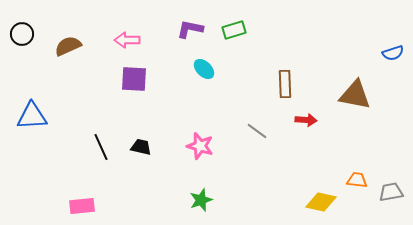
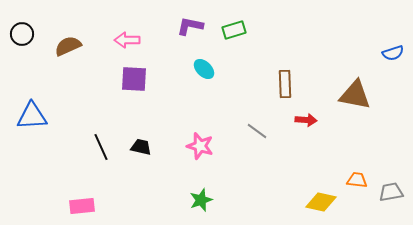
purple L-shape: moved 3 px up
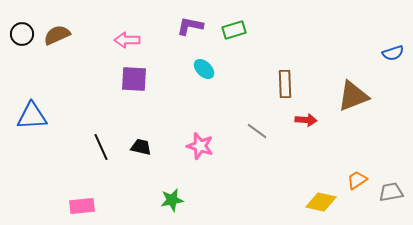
brown semicircle: moved 11 px left, 11 px up
brown triangle: moved 2 px left, 1 px down; rotated 32 degrees counterclockwise
orange trapezoid: rotated 40 degrees counterclockwise
green star: moved 29 px left; rotated 10 degrees clockwise
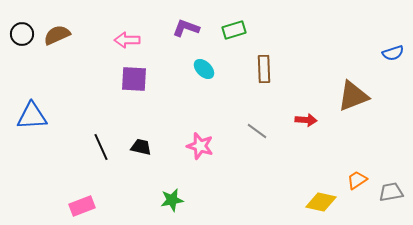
purple L-shape: moved 4 px left, 2 px down; rotated 8 degrees clockwise
brown rectangle: moved 21 px left, 15 px up
pink rectangle: rotated 15 degrees counterclockwise
